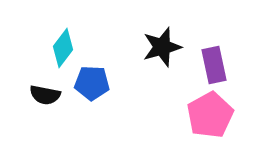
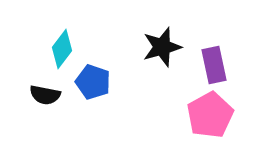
cyan diamond: moved 1 px left, 1 px down
blue pentagon: moved 1 px right, 1 px up; rotated 16 degrees clockwise
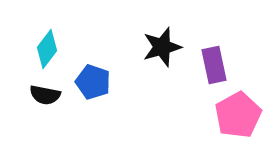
cyan diamond: moved 15 px left
pink pentagon: moved 28 px right
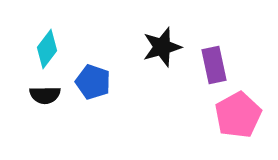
black semicircle: rotated 12 degrees counterclockwise
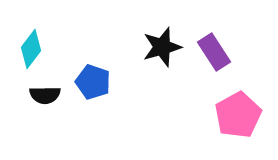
cyan diamond: moved 16 px left
purple rectangle: moved 13 px up; rotated 21 degrees counterclockwise
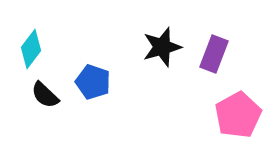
purple rectangle: moved 2 px down; rotated 54 degrees clockwise
black semicircle: rotated 44 degrees clockwise
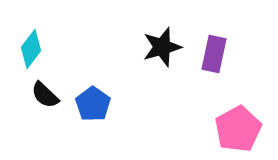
purple rectangle: rotated 9 degrees counterclockwise
blue pentagon: moved 22 px down; rotated 16 degrees clockwise
pink pentagon: moved 14 px down
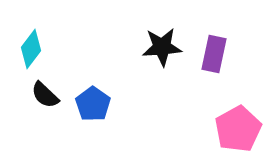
black star: rotated 12 degrees clockwise
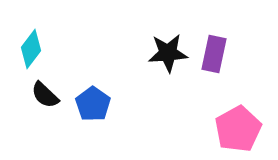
black star: moved 6 px right, 6 px down
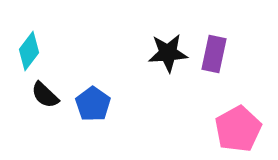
cyan diamond: moved 2 px left, 2 px down
